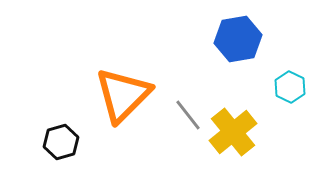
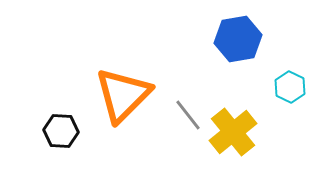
black hexagon: moved 11 px up; rotated 20 degrees clockwise
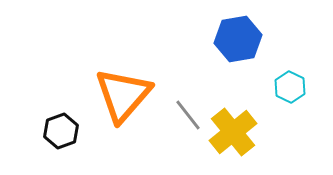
orange triangle: rotated 4 degrees counterclockwise
black hexagon: rotated 24 degrees counterclockwise
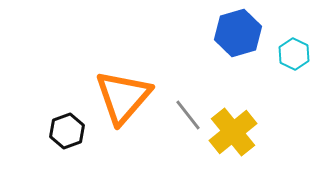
blue hexagon: moved 6 px up; rotated 6 degrees counterclockwise
cyan hexagon: moved 4 px right, 33 px up
orange triangle: moved 2 px down
black hexagon: moved 6 px right
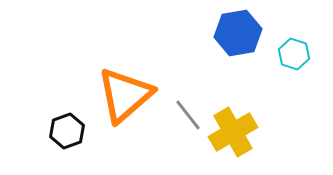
blue hexagon: rotated 6 degrees clockwise
cyan hexagon: rotated 8 degrees counterclockwise
orange triangle: moved 2 px right, 2 px up; rotated 8 degrees clockwise
yellow cross: rotated 9 degrees clockwise
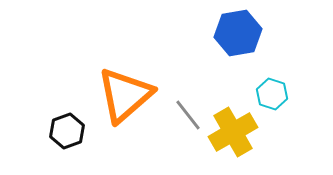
cyan hexagon: moved 22 px left, 40 px down
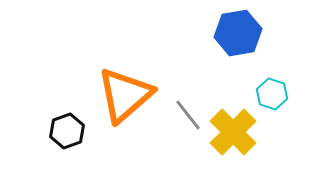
yellow cross: rotated 15 degrees counterclockwise
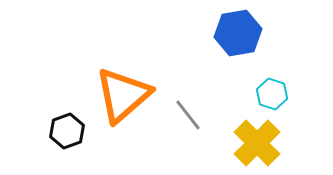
orange triangle: moved 2 px left
yellow cross: moved 24 px right, 11 px down
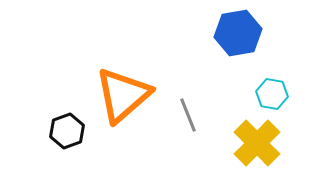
cyan hexagon: rotated 8 degrees counterclockwise
gray line: rotated 16 degrees clockwise
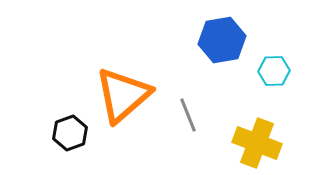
blue hexagon: moved 16 px left, 7 px down
cyan hexagon: moved 2 px right, 23 px up; rotated 12 degrees counterclockwise
black hexagon: moved 3 px right, 2 px down
yellow cross: rotated 24 degrees counterclockwise
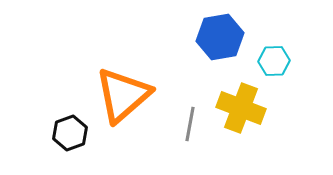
blue hexagon: moved 2 px left, 3 px up
cyan hexagon: moved 10 px up
gray line: moved 2 px right, 9 px down; rotated 32 degrees clockwise
yellow cross: moved 16 px left, 35 px up
